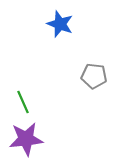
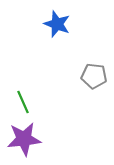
blue star: moved 3 px left
purple star: moved 2 px left
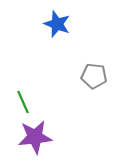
purple star: moved 11 px right, 2 px up
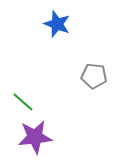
green line: rotated 25 degrees counterclockwise
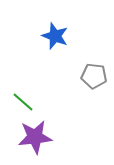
blue star: moved 2 px left, 12 px down
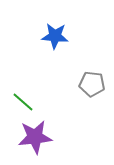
blue star: rotated 16 degrees counterclockwise
gray pentagon: moved 2 px left, 8 px down
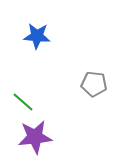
blue star: moved 18 px left
gray pentagon: moved 2 px right
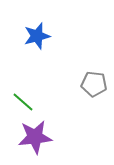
blue star: rotated 20 degrees counterclockwise
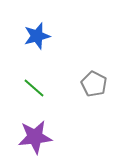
gray pentagon: rotated 20 degrees clockwise
green line: moved 11 px right, 14 px up
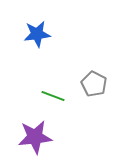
blue star: moved 2 px up; rotated 8 degrees clockwise
green line: moved 19 px right, 8 px down; rotated 20 degrees counterclockwise
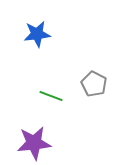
green line: moved 2 px left
purple star: moved 1 px left, 6 px down
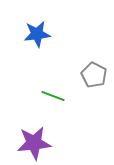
gray pentagon: moved 9 px up
green line: moved 2 px right
